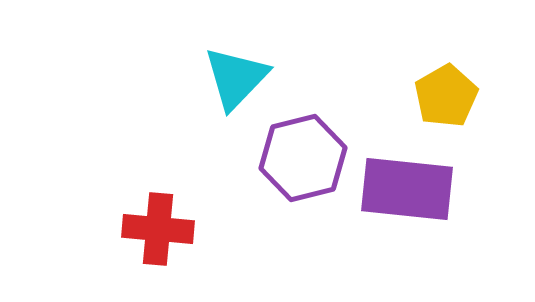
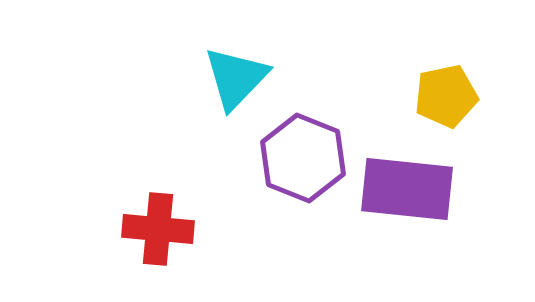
yellow pentagon: rotated 18 degrees clockwise
purple hexagon: rotated 24 degrees counterclockwise
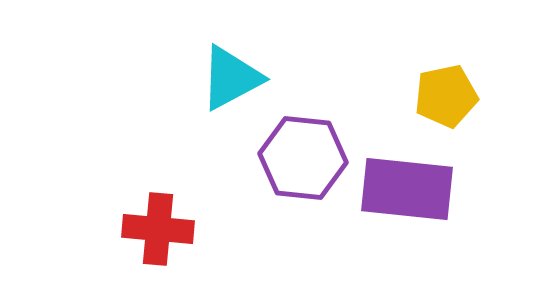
cyan triangle: moved 5 px left; rotated 18 degrees clockwise
purple hexagon: rotated 16 degrees counterclockwise
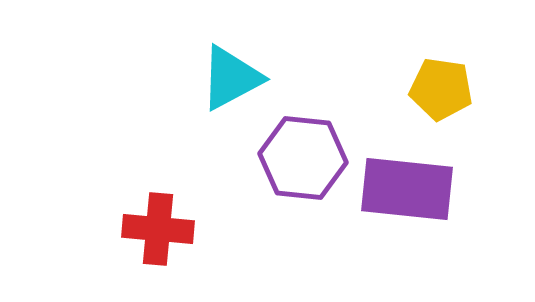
yellow pentagon: moved 5 px left, 7 px up; rotated 20 degrees clockwise
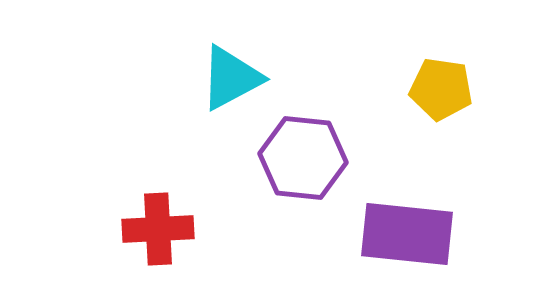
purple rectangle: moved 45 px down
red cross: rotated 8 degrees counterclockwise
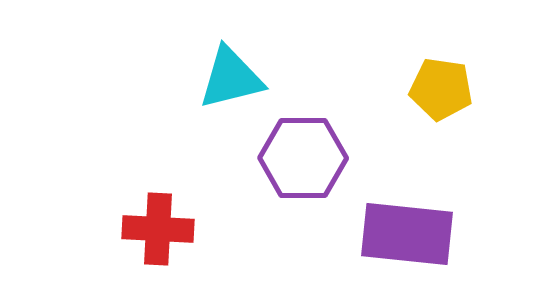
cyan triangle: rotated 14 degrees clockwise
purple hexagon: rotated 6 degrees counterclockwise
red cross: rotated 6 degrees clockwise
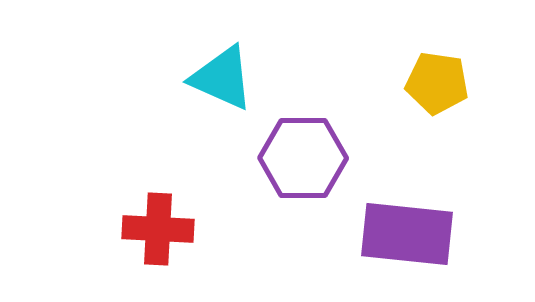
cyan triangle: moved 9 px left; rotated 38 degrees clockwise
yellow pentagon: moved 4 px left, 6 px up
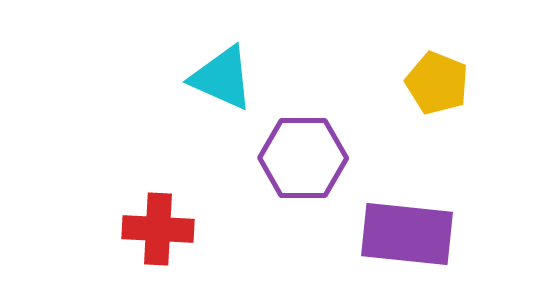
yellow pentagon: rotated 14 degrees clockwise
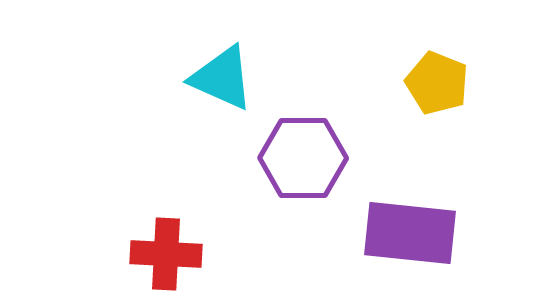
red cross: moved 8 px right, 25 px down
purple rectangle: moved 3 px right, 1 px up
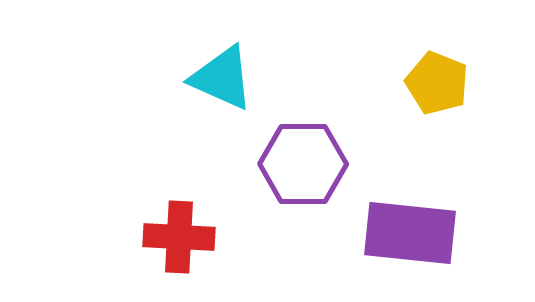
purple hexagon: moved 6 px down
red cross: moved 13 px right, 17 px up
